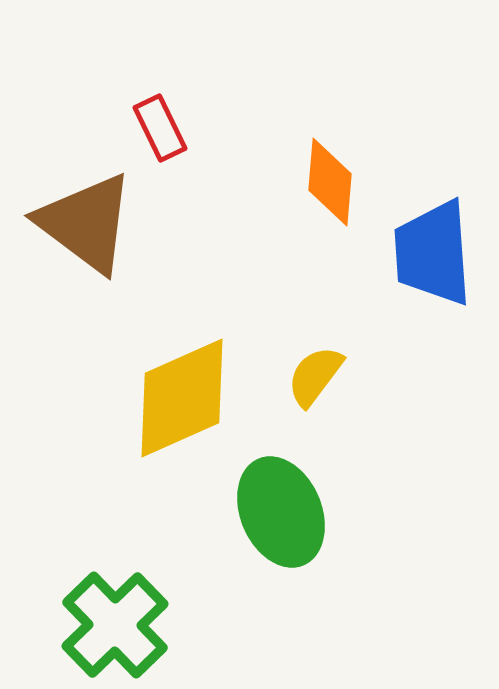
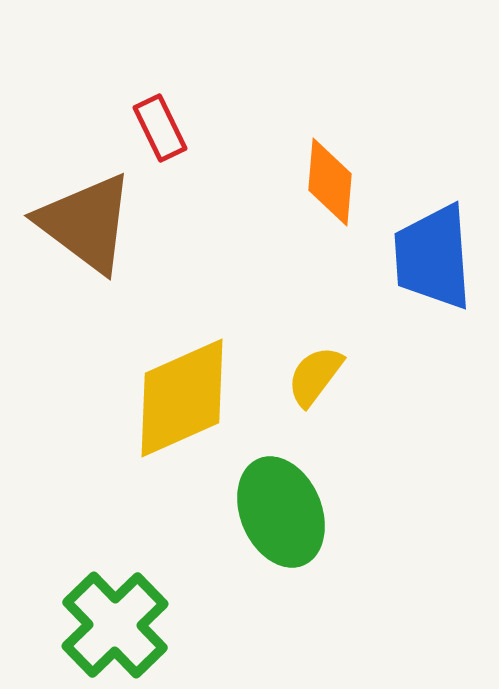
blue trapezoid: moved 4 px down
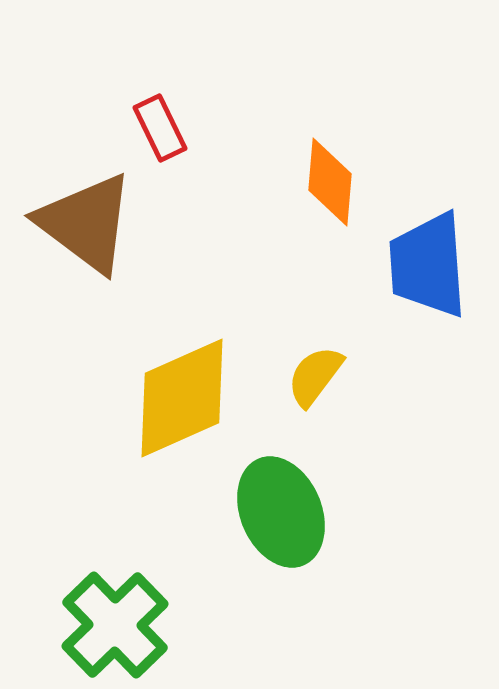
blue trapezoid: moved 5 px left, 8 px down
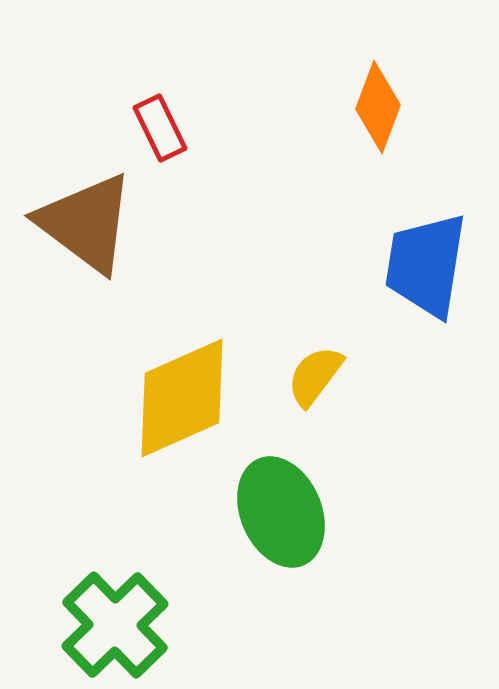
orange diamond: moved 48 px right, 75 px up; rotated 16 degrees clockwise
blue trapezoid: moved 2 px left; rotated 13 degrees clockwise
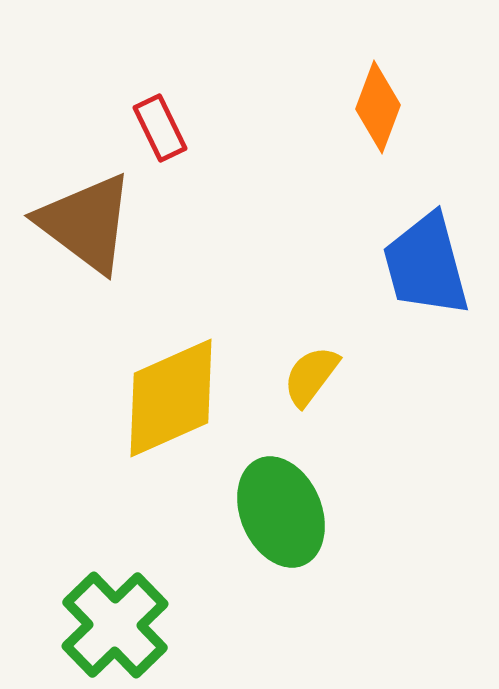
blue trapezoid: rotated 24 degrees counterclockwise
yellow semicircle: moved 4 px left
yellow diamond: moved 11 px left
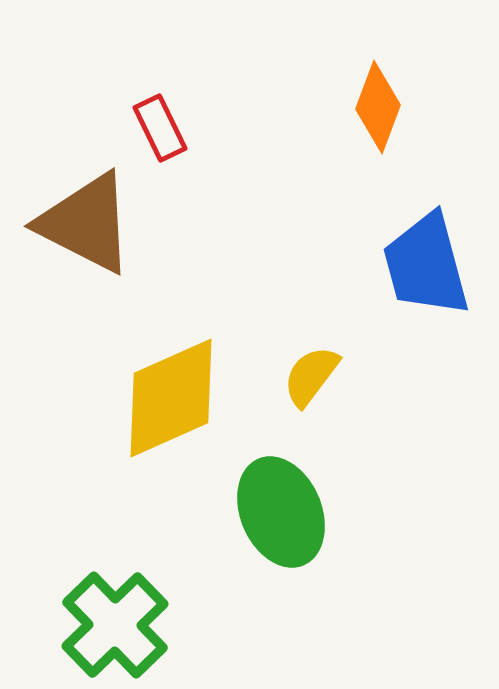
brown triangle: rotated 10 degrees counterclockwise
